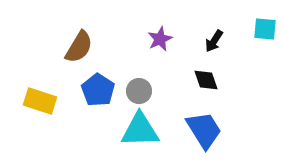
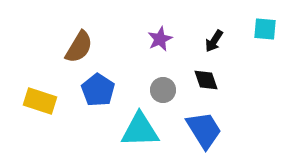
gray circle: moved 24 px right, 1 px up
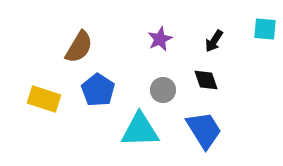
yellow rectangle: moved 4 px right, 2 px up
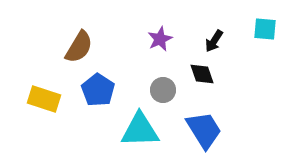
black diamond: moved 4 px left, 6 px up
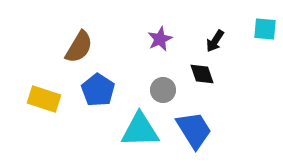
black arrow: moved 1 px right
blue trapezoid: moved 10 px left
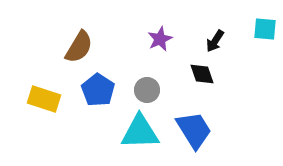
gray circle: moved 16 px left
cyan triangle: moved 2 px down
